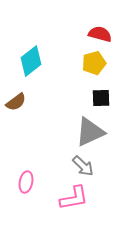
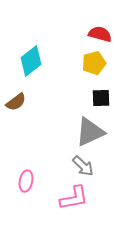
pink ellipse: moved 1 px up
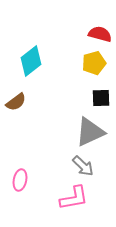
pink ellipse: moved 6 px left, 1 px up
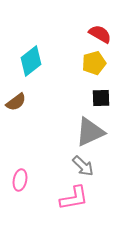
red semicircle: rotated 15 degrees clockwise
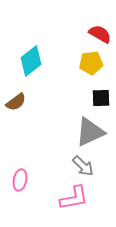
yellow pentagon: moved 3 px left; rotated 10 degrees clockwise
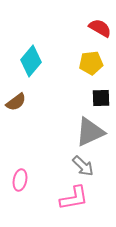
red semicircle: moved 6 px up
cyan diamond: rotated 12 degrees counterclockwise
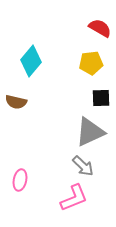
brown semicircle: rotated 50 degrees clockwise
pink L-shape: rotated 12 degrees counterclockwise
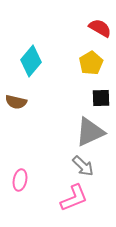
yellow pentagon: rotated 25 degrees counterclockwise
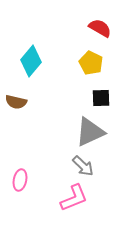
yellow pentagon: rotated 15 degrees counterclockwise
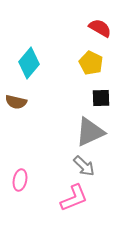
cyan diamond: moved 2 px left, 2 px down
gray arrow: moved 1 px right
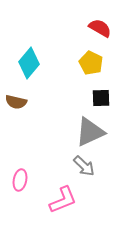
pink L-shape: moved 11 px left, 2 px down
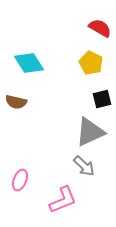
cyan diamond: rotated 72 degrees counterclockwise
black square: moved 1 px right, 1 px down; rotated 12 degrees counterclockwise
pink ellipse: rotated 10 degrees clockwise
